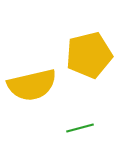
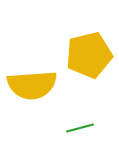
yellow semicircle: rotated 9 degrees clockwise
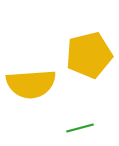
yellow semicircle: moved 1 px left, 1 px up
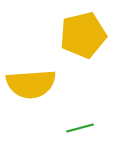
yellow pentagon: moved 6 px left, 20 px up
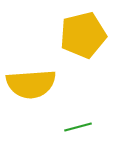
green line: moved 2 px left, 1 px up
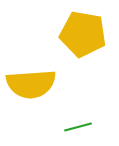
yellow pentagon: moved 1 px up; rotated 24 degrees clockwise
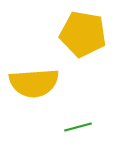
yellow semicircle: moved 3 px right, 1 px up
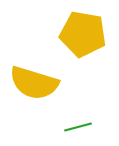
yellow semicircle: rotated 21 degrees clockwise
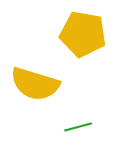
yellow semicircle: moved 1 px right, 1 px down
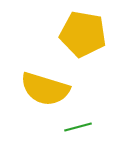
yellow semicircle: moved 10 px right, 5 px down
